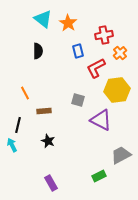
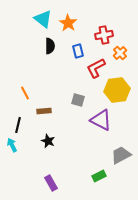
black semicircle: moved 12 px right, 5 px up
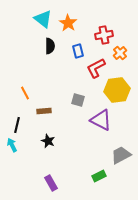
black line: moved 1 px left
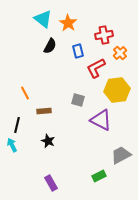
black semicircle: rotated 28 degrees clockwise
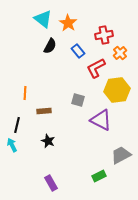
blue rectangle: rotated 24 degrees counterclockwise
orange line: rotated 32 degrees clockwise
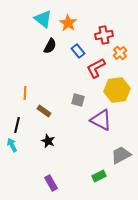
brown rectangle: rotated 40 degrees clockwise
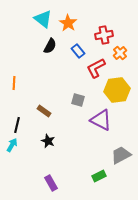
orange line: moved 11 px left, 10 px up
cyan arrow: rotated 56 degrees clockwise
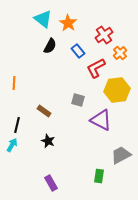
red cross: rotated 24 degrees counterclockwise
green rectangle: rotated 56 degrees counterclockwise
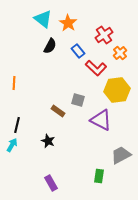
red L-shape: rotated 110 degrees counterclockwise
brown rectangle: moved 14 px right
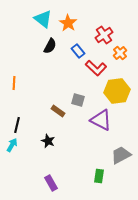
yellow hexagon: moved 1 px down
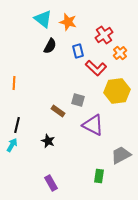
orange star: moved 1 px up; rotated 18 degrees counterclockwise
blue rectangle: rotated 24 degrees clockwise
purple triangle: moved 8 px left, 5 px down
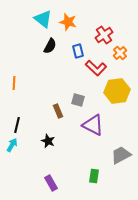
brown rectangle: rotated 32 degrees clockwise
green rectangle: moved 5 px left
